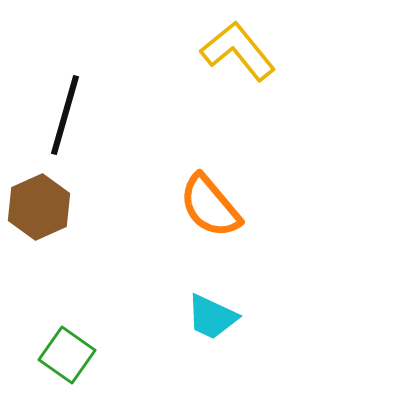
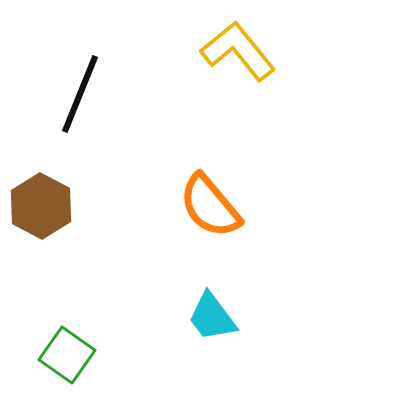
black line: moved 15 px right, 21 px up; rotated 6 degrees clockwise
brown hexagon: moved 2 px right, 1 px up; rotated 8 degrees counterclockwise
cyan trapezoid: rotated 28 degrees clockwise
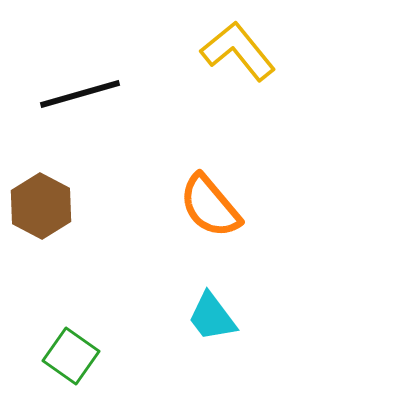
black line: rotated 52 degrees clockwise
green square: moved 4 px right, 1 px down
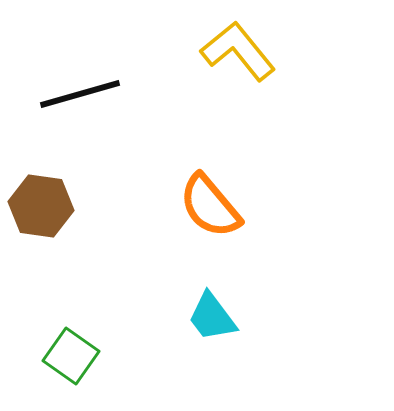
brown hexagon: rotated 20 degrees counterclockwise
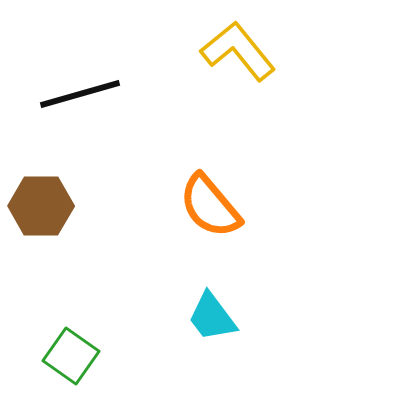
brown hexagon: rotated 8 degrees counterclockwise
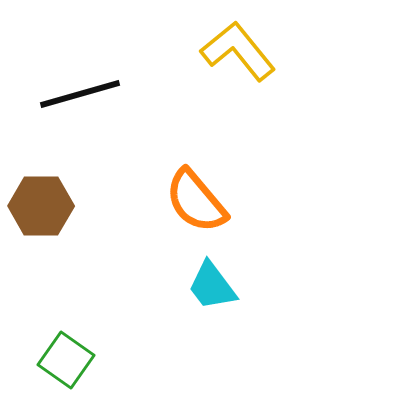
orange semicircle: moved 14 px left, 5 px up
cyan trapezoid: moved 31 px up
green square: moved 5 px left, 4 px down
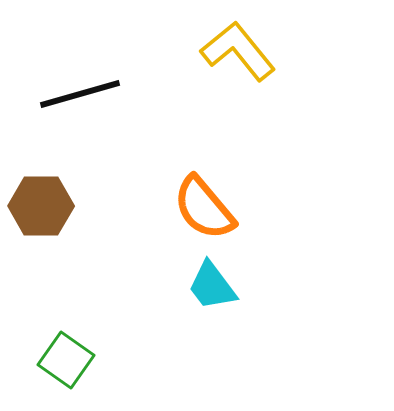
orange semicircle: moved 8 px right, 7 px down
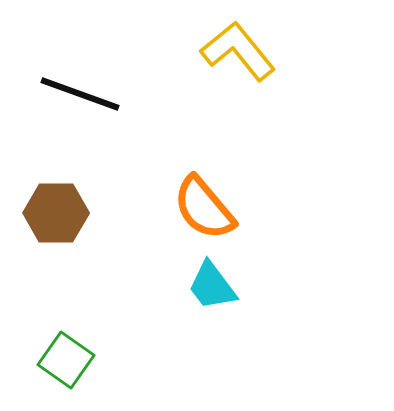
black line: rotated 36 degrees clockwise
brown hexagon: moved 15 px right, 7 px down
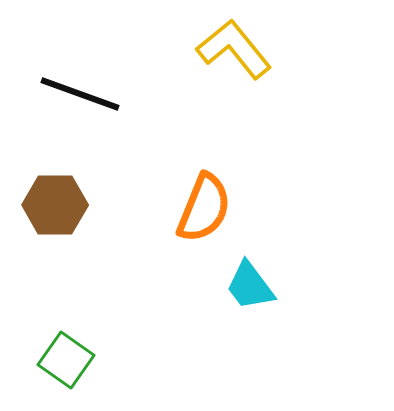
yellow L-shape: moved 4 px left, 2 px up
orange semicircle: rotated 118 degrees counterclockwise
brown hexagon: moved 1 px left, 8 px up
cyan trapezoid: moved 38 px right
